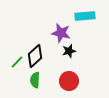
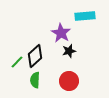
purple star: rotated 18 degrees clockwise
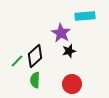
green line: moved 1 px up
red circle: moved 3 px right, 3 px down
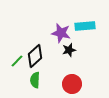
cyan rectangle: moved 10 px down
purple star: rotated 18 degrees counterclockwise
black star: moved 1 px up
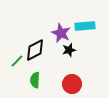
purple star: rotated 12 degrees clockwise
black diamond: moved 6 px up; rotated 15 degrees clockwise
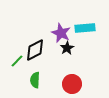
cyan rectangle: moved 2 px down
black star: moved 2 px left, 2 px up; rotated 16 degrees counterclockwise
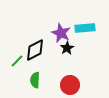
red circle: moved 2 px left, 1 px down
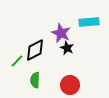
cyan rectangle: moved 4 px right, 6 px up
black star: rotated 16 degrees counterclockwise
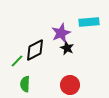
purple star: rotated 24 degrees clockwise
green semicircle: moved 10 px left, 4 px down
